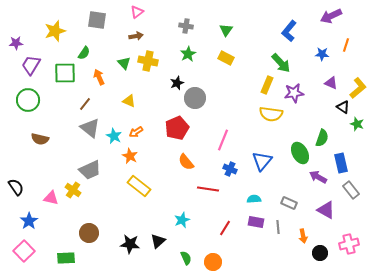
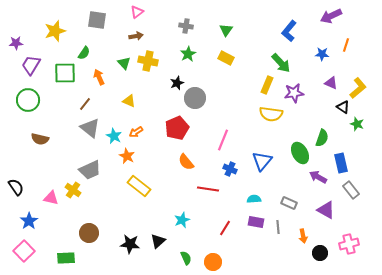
orange star at (130, 156): moved 3 px left
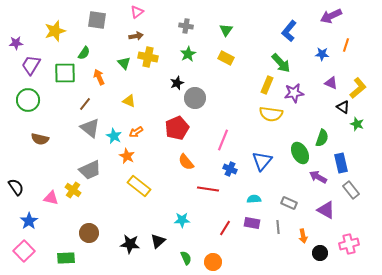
yellow cross at (148, 61): moved 4 px up
cyan star at (182, 220): rotated 21 degrees clockwise
purple rectangle at (256, 222): moved 4 px left, 1 px down
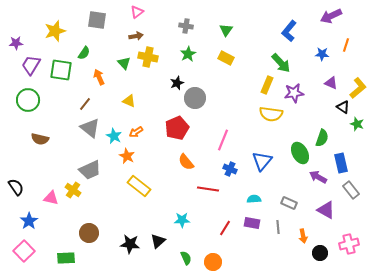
green square at (65, 73): moved 4 px left, 3 px up; rotated 10 degrees clockwise
